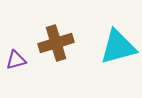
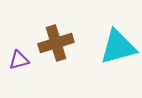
purple triangle: moved 3 px right
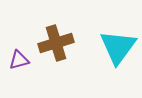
cyan triangle: rotated 39 degrees counterclockwise
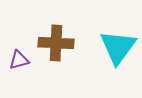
brown cross: rotated 20 degrees clockwise
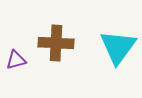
purple triangle: moved 3 px left
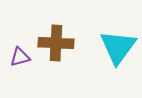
purple triangle: moved 4 px right, 3 px up
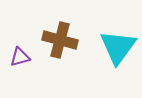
brown cross: moved 4 px right, 3 px up; rotated 12 degrees clockwise
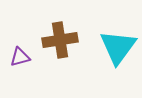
brown cross: rotated 24 degrees counterclockwise
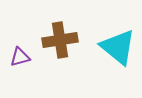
cyan triangle: rotated 27 degrees counterclockwise
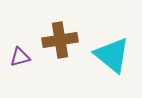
cyan triangle: moved 6 px left, 8 px down
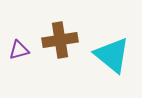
purple triangle: moved 1 px left, 7 px up
